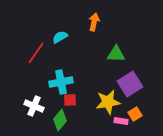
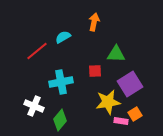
cyan semicircle: moved 3 px right
red line: moved 1 px right, 2 px up; rotated 15 degrees clockwise
red square: moved 25 px right, 29 px up
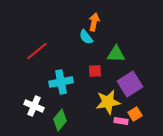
cyan semicircle: moved 23 px right; rotated 98 degrees counterclockwise
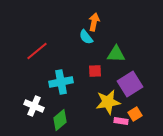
green diamond: rotated 10 degrees clockwise
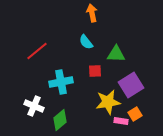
orange arrow: moved 2 px left, 9 px up; rotated 24 degrees counterclockwise
cyan semicircle: moved 5 px down
purple square: moved 1 px right, 1 px down
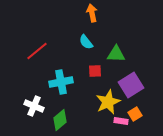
yellow star: rotated 15 degrees counterclockwise
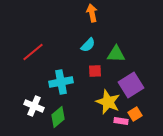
cyan semicircle: moved 2 px right, 3 px down; rotated 98 degrees counterclockwise
red line: moved 4 px left, 1 px down
yellow star: rotated 25 degrees counterclockwise
green diamond: moved 2 px left, 3 px up
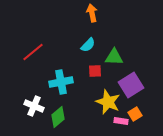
green triangle: moved 2 px left, 3 px down
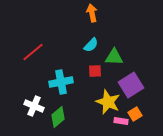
cyan semicircle: moved 3 px right
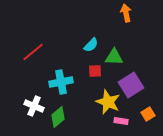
orange arrow: moved 34 px right
orange square: moved 13 px right
